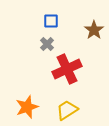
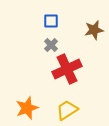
brown star: rotated 24 degrees clockwise
gray cross: moved 4 px right, 1 px down
orange star: moved 1 px down
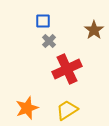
blue square: moved 8 px left
brown star: rotated 24 degrees counterclockwise
gray cross: moved 2 px left, 4 px up
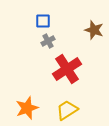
brown star: rotated 18 degrees counterclockwise
gray cross: moved 1 px left; rotated 16 degrees clockwise
red cross: rotated 8 degrees counterclockwise
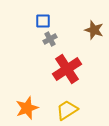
gray cross: moved 2 px right, 2 px up
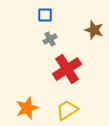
blue square: moved 2 px right, 6 px up
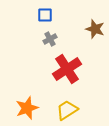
brown star: moved 1 px right, 1 px up
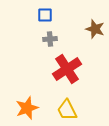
gray cross: rotated 24 degrees clockwise
yellow trapezoid: rotated 85 degrees counterclockwise
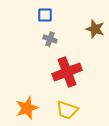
gray cross: rotated 24 degrees clockwise
red cross: moved 3 px down; rotated 12 degrees clockwise
yellow trapezoid: rotated 45 degrees counterclockwise
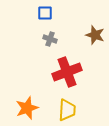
blue square: moved 2 px up
brown star: moved 6 px down
yellow trapezoid: rotated 105 degrees counterclockwise
